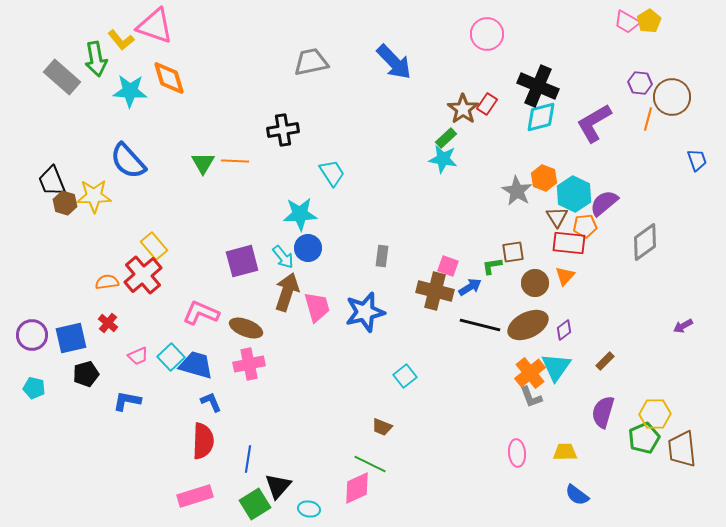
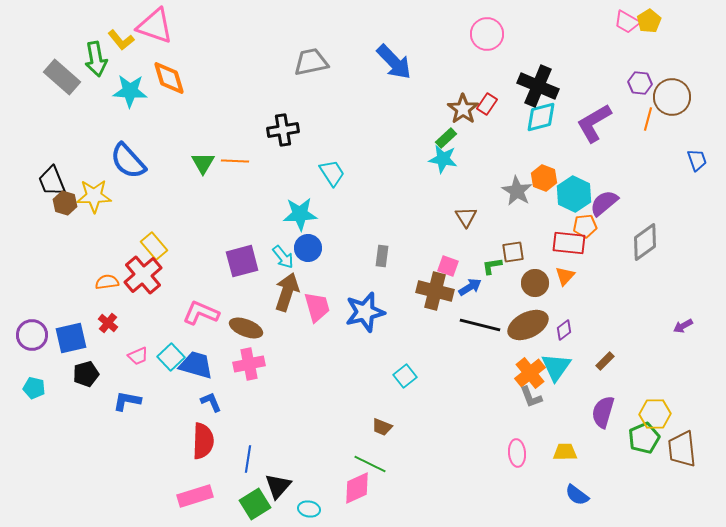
brown triangle at (557, 217): moved 91 px left
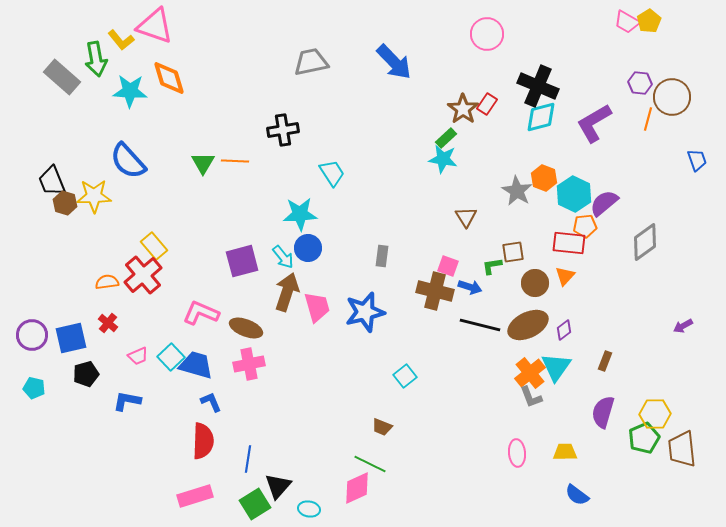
blue arrow at (470, 287): rotated 50 degrees clockwise
brown rectangle at (605, 361): rotated 24 degrees counterclockwise
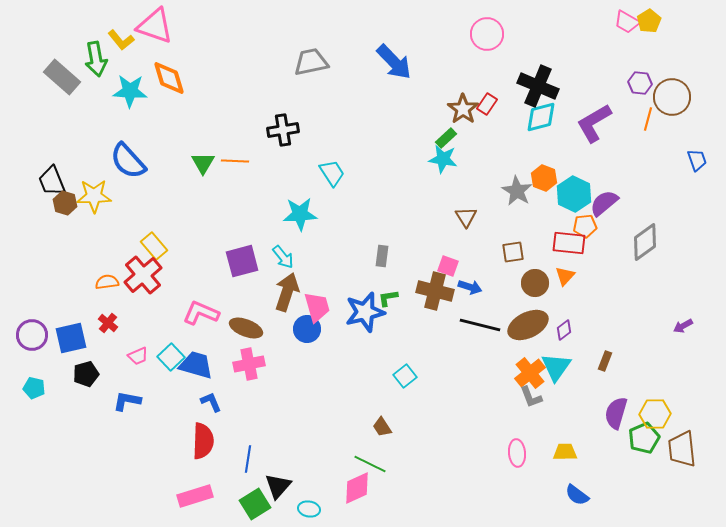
blue circle at (308, 248): moved 1 px left, 81 px down
green L-shape at (492, 266): moved 104 px left, 32 px down
purple semicircle at (603, 412): moved 13 px right, 1 px down
brown trapezoid at (382, 427): rotated 35 degrees clockwise
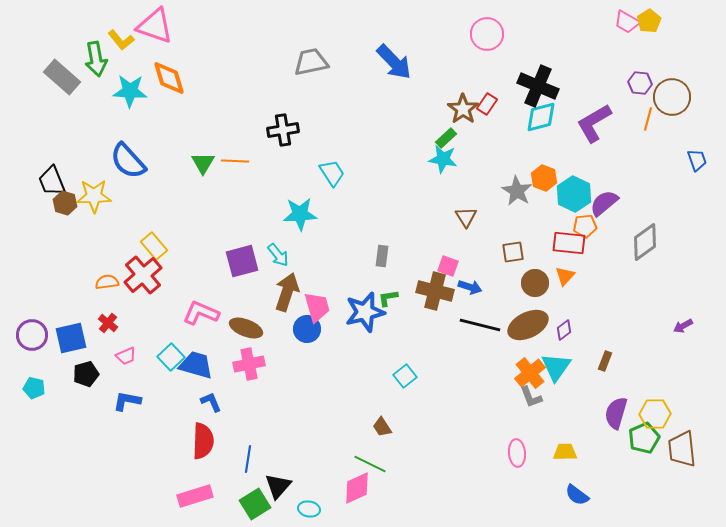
cyan arrow at (283, 257): moved 5 px left, 2 px up
pink trapezoid at (138, 356): moved 12 px left
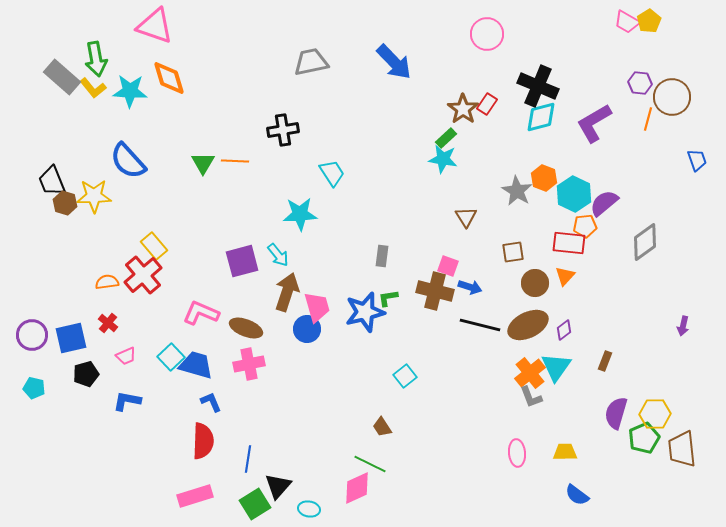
yellow L-shape at (121, 40): moved 28 px left, 48 px down
purple arrow at (683, 326): rotated 48 degrees counterclockwise
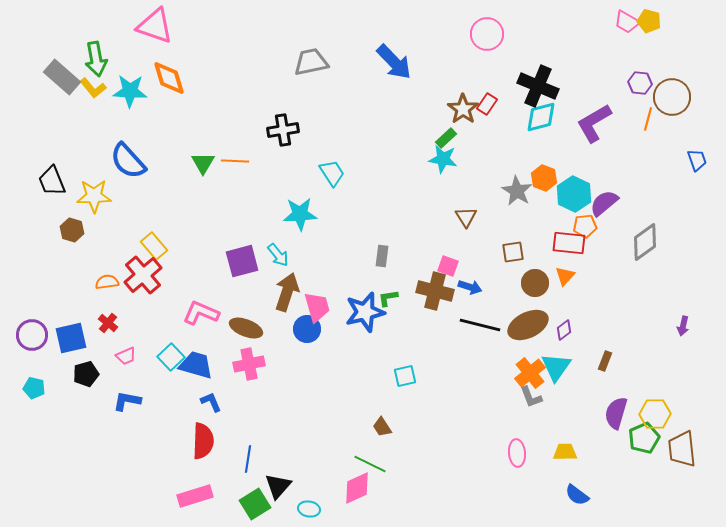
yellow pentagon at (649, 21): rotated 25 degrees counterclockwise
brown hexagon at (65, 203): moved 7 px right, 27 px down
cyan square at (405, 376): rotated 25 degrees clockwise
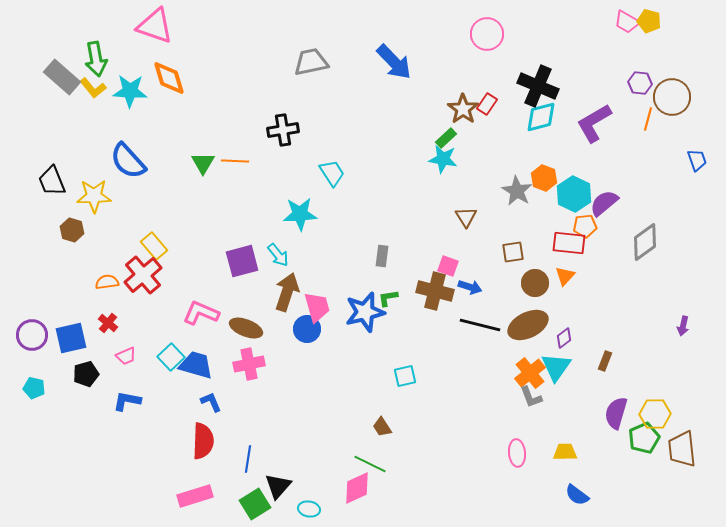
purple diamond at (564, 330): moved 8 px down
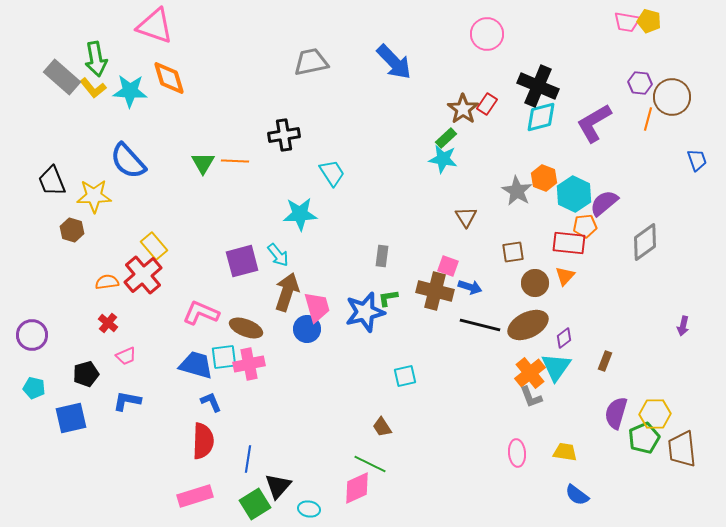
pink trapezoid at (627, 22): rotated 20 degrees counterclockwise
black cross at (283, 130): moved 1 px right, 5 px down
blue square at (71, 338): moved 80 px down
cyan square at (171, 357): moved 53 px right; rotated 36 degrees clockwise
yellow trapezoid at (565, 452): rotated 10 degrees clockwise
